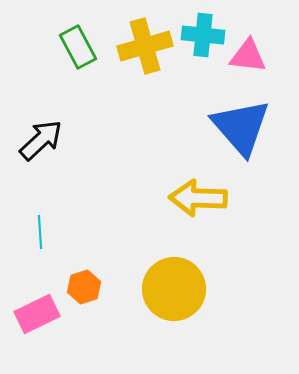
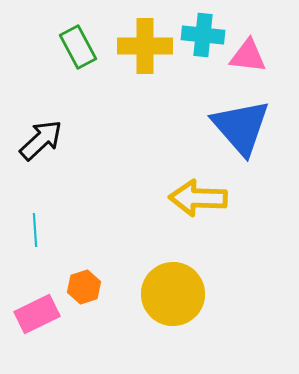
yellow cross: rotated 16 degrees clockwise
cyan line: moved 5 px left, 2 px up
yellow circle: moved 1 px left, 5 px down
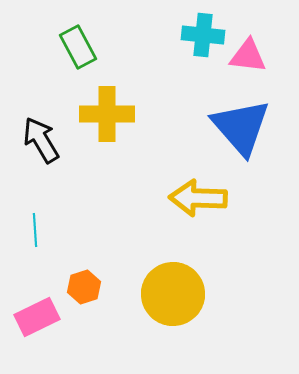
yellow cross: moved 38 px left, 68 px down
black arrow: rotated 78 degrees counterclockwise
pink rectangle: moved 3 px down
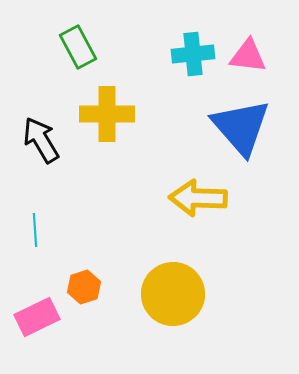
cyan cross: moved 10 px left, 19 px down; rotated 12 degrees counterclockwise
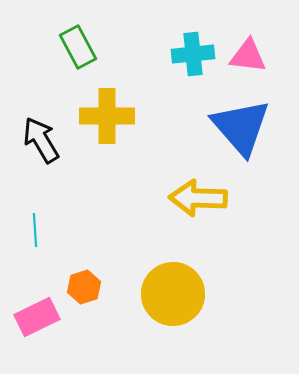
yellow cross: moved 2 px down
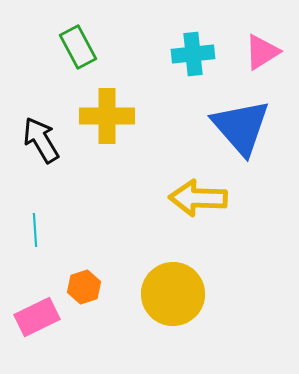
pink triangle: moved 14 px right, 4 px up; rotated 39 degrees counterclockwise
